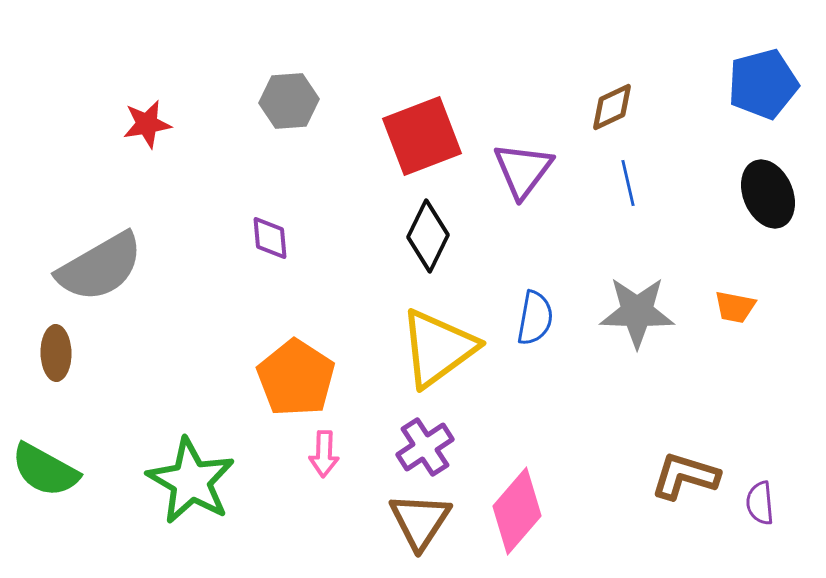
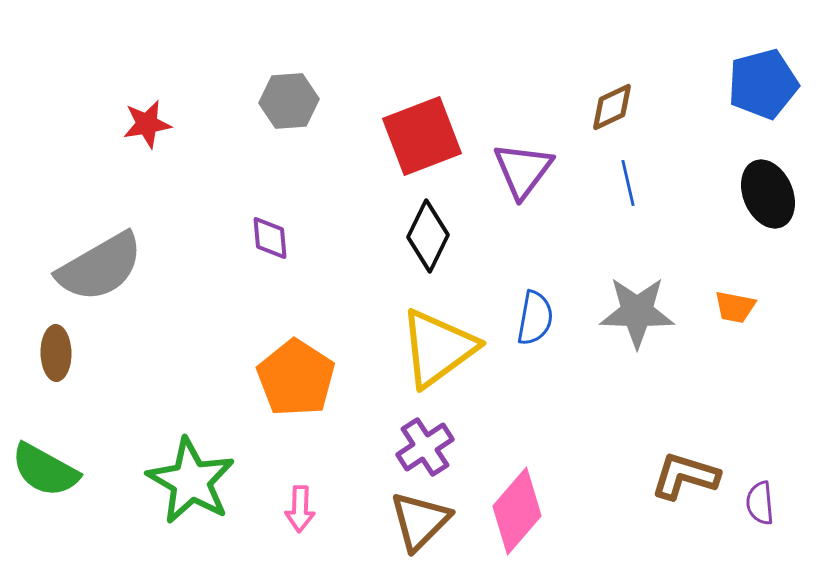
pink arrow: moved 24 px left, 55 px down
brown triangle: rotated 12 degrees clockwise
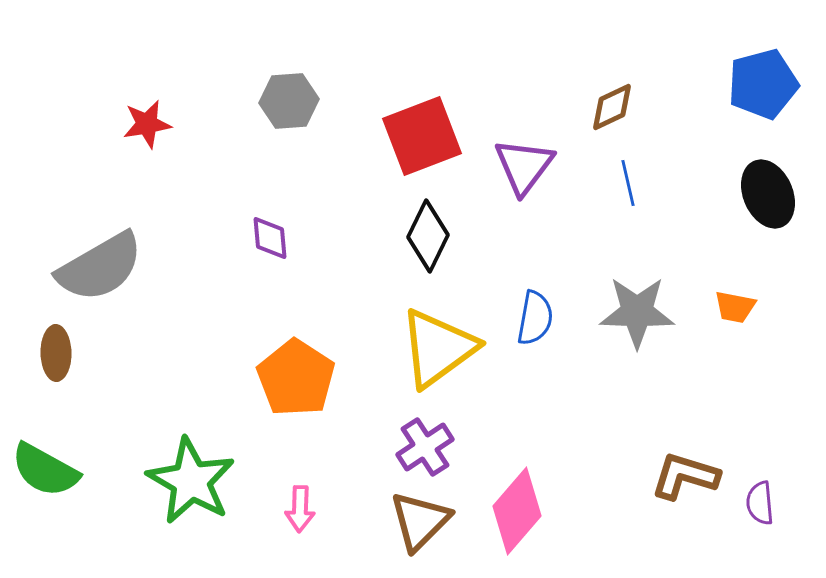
purple triangle: moved 1 px right, 4 px up
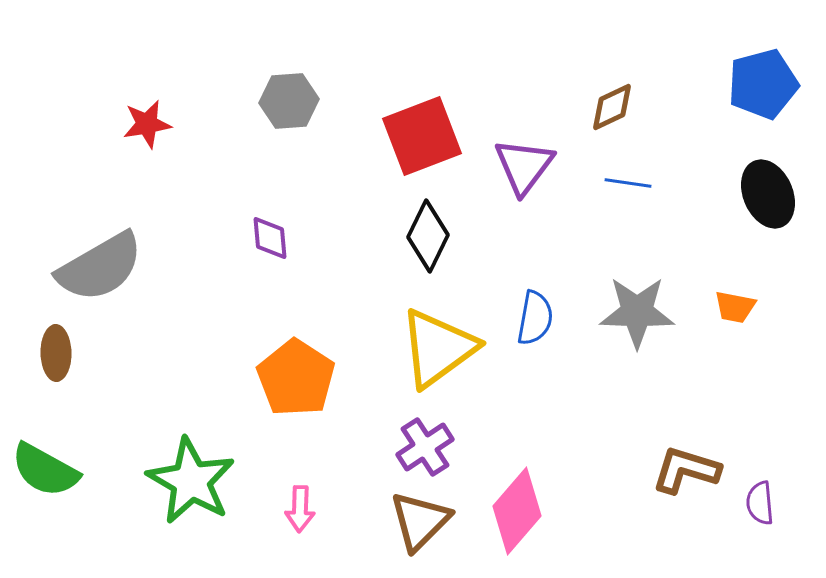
blue line: rotated 69 degrees counterclockwise
brown L-shape: moved 1 px right, 6 px up
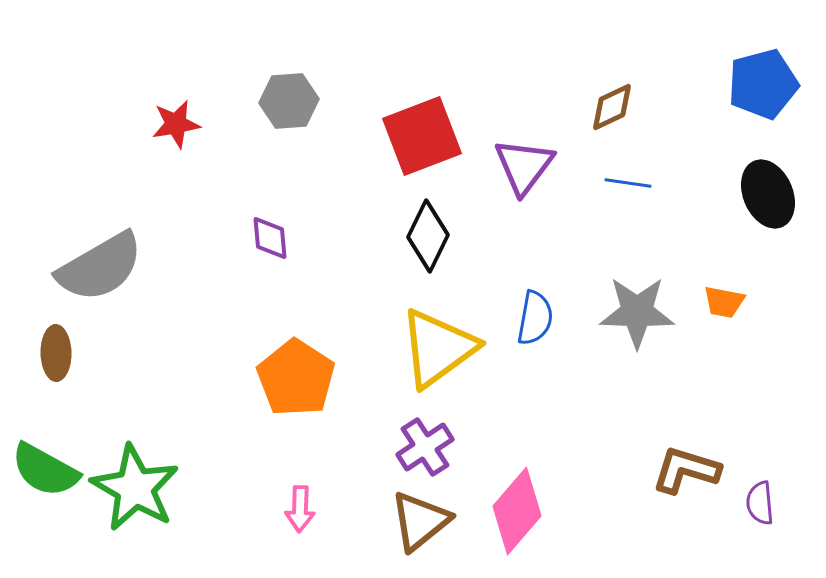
red star: moved 29 px right
orange trapezoid: moved 11 px left, 5 px up
green star: moved 56 px left, 7 px down
brown triangle: rotated 6 degrees clockwise
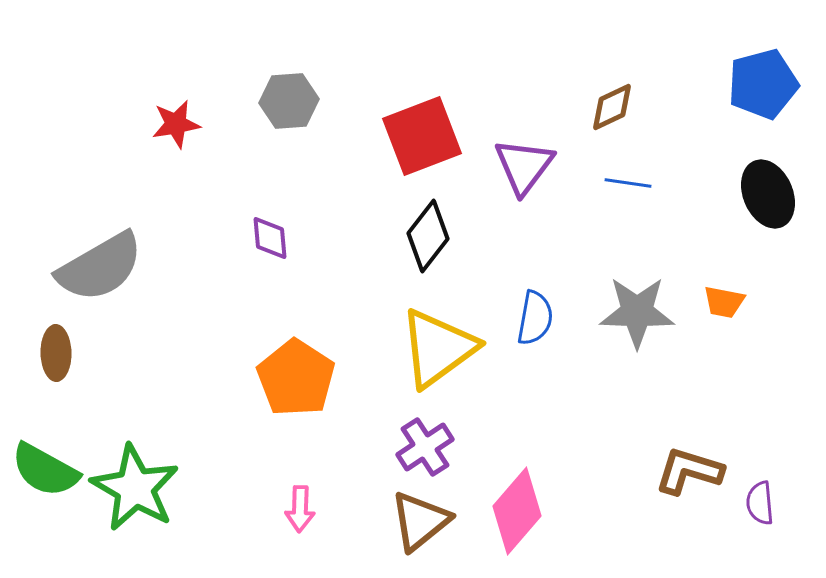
black diamond: rotated 12 degrees clockwise
brown L-shape: moved 3 px right, 1 px down
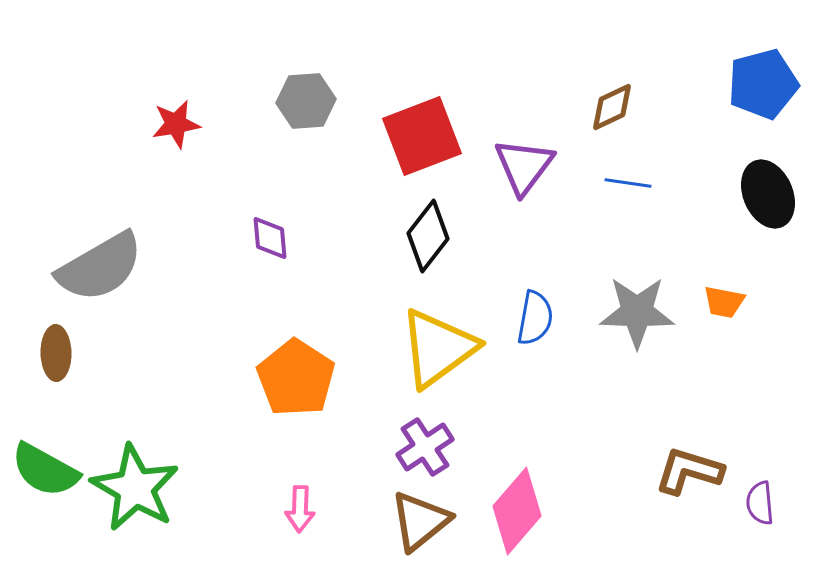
gray hexagon: moved 17 px right
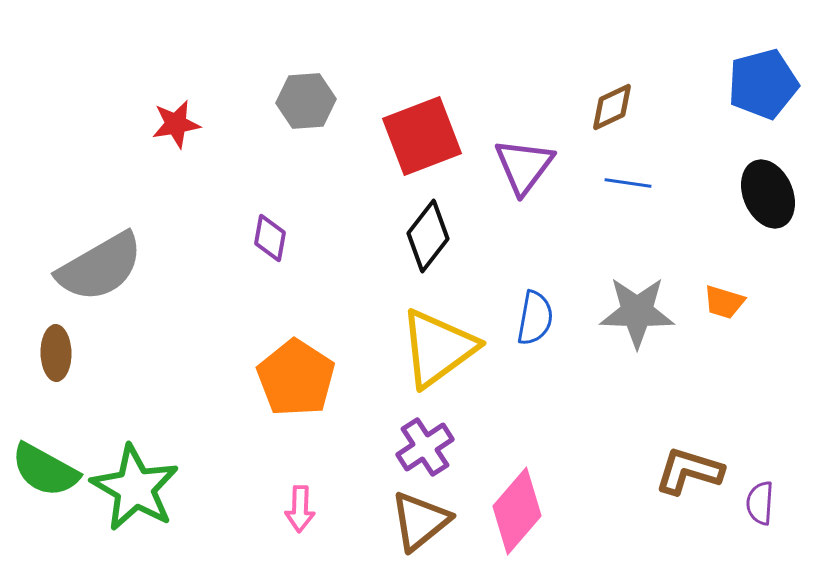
purple diamond: rotated 15 degrees clockwise
orange trapezoid: rotated 6 degrees clockwise
purple semicircle: rotated 9 degrees clockwise
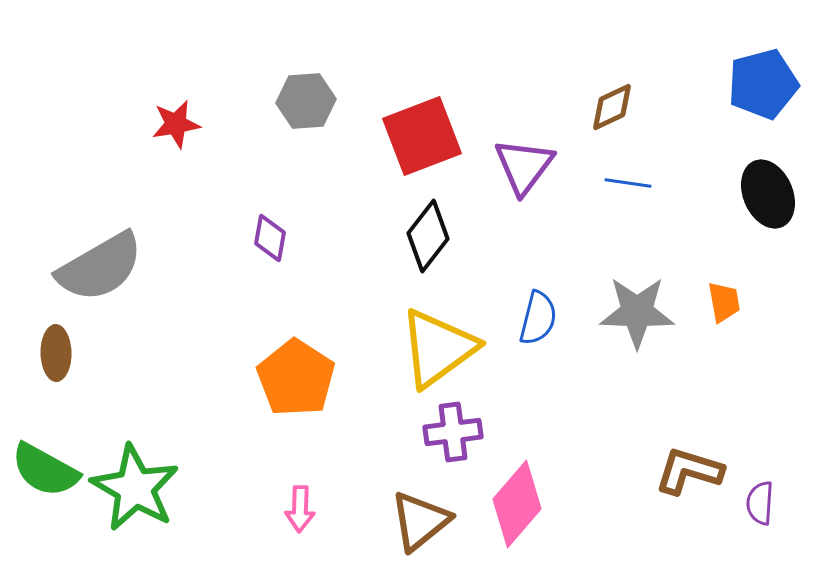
orange trapezoid: rotated 117 degrees counterclockwise
blue semicircle: moved 3 px right; rotated 4 degrees clockwise
purple cross: moved 28 px right, 15 px up; rotated 26 degrees clockwise
pink diamond: moved 7 px up
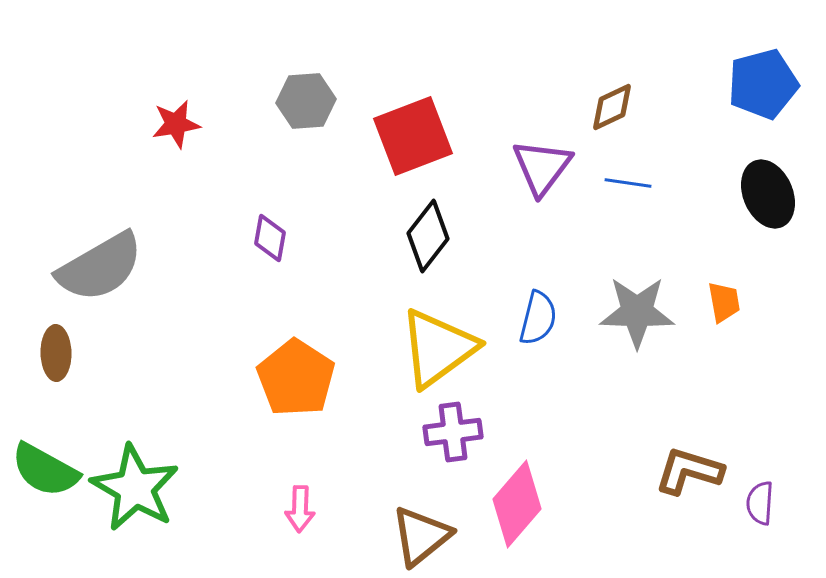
red square: moved 9 px left
purple triangle: moved 18 px right, 1 px down
brown triangle: moved 1 px right, 15 px down
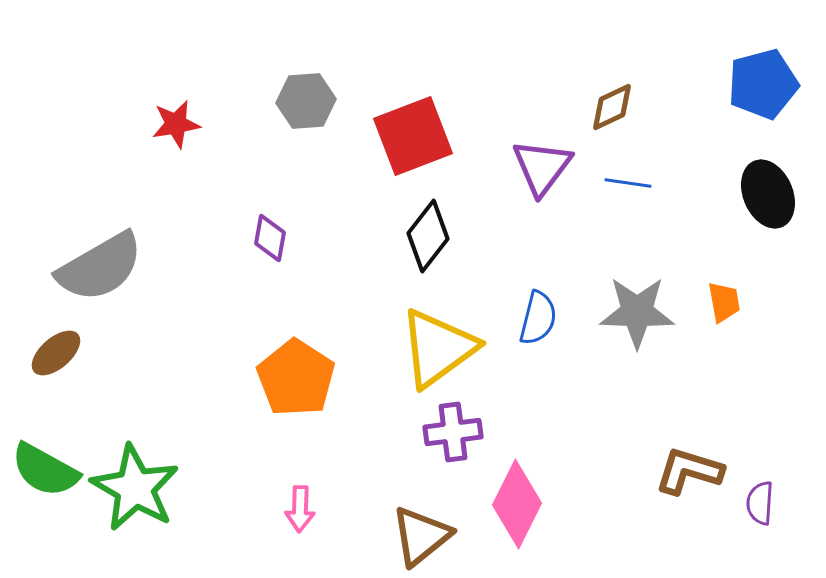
brown ellipse: rotated 50 degrees clockwise
pink diamond: rotated 14 degrees counterclockwise
